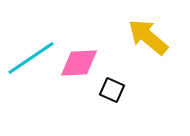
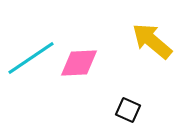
yellow arrow: moved 4 px right, 4 px down
black square: moved 16 px right, 20 px down
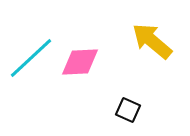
cyan line: rotated 9 degrees counterclockwise
pink diamond: moved 1 px right, 1 px up
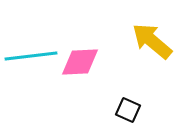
cyan line: moved 2 px up; rotated 36 degrees clockwise
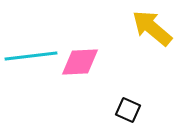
yellow arrow: moved 13 px up
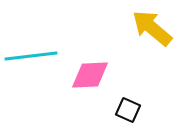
pink diamond: moved 10 px right, 13 px down
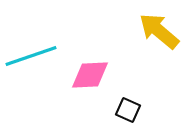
yellow arrow: moved 7 px right, 3 px down
cyan line: rotated 12 degrees counterclockwise
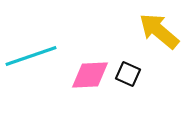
black square: moved 36 px up
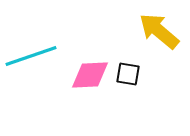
black square: rotated 15 degrees counterclockwise
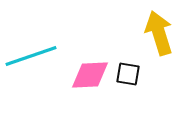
yellow arrow: moved 2 px down; rotated 33 degrees clockwise
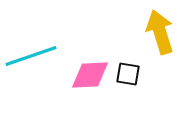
yellow arrow: moved 1 px right, 1 px up
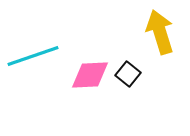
cyan line: moved 2 px right
black square: rotated 30 degrees clockwise
